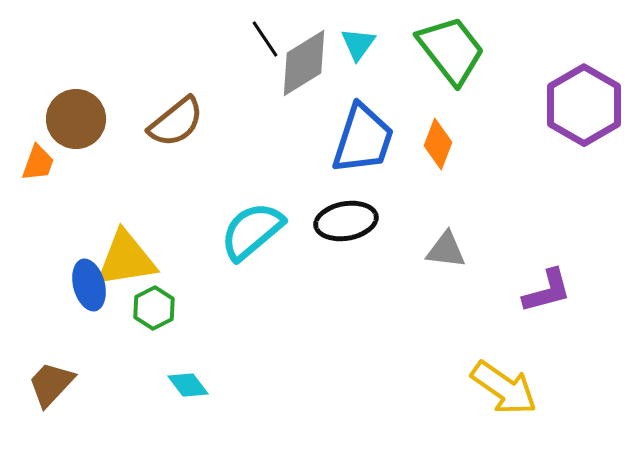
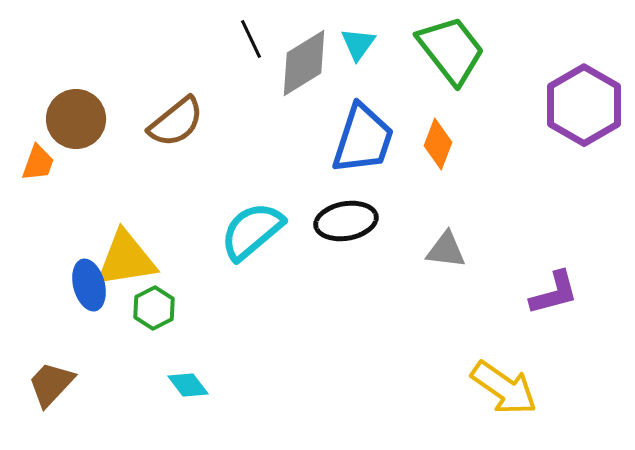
black line: moved 14 px left; rotated 9 degrees clockwise
purple L-shape: moved 7 px right, 2 px down
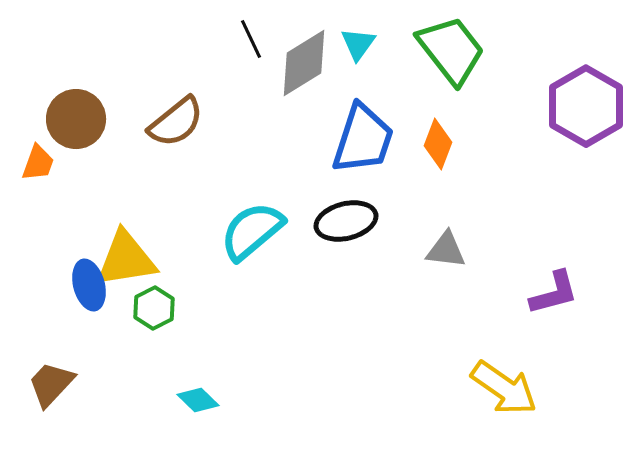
purple hexagon: moved 2 px right, 1 px down
black ellipse: rotated 4 degrees counterclockwise
cyan diamond: moved 10 px right, 15 px down; rotated 9 degrees counterclockwise
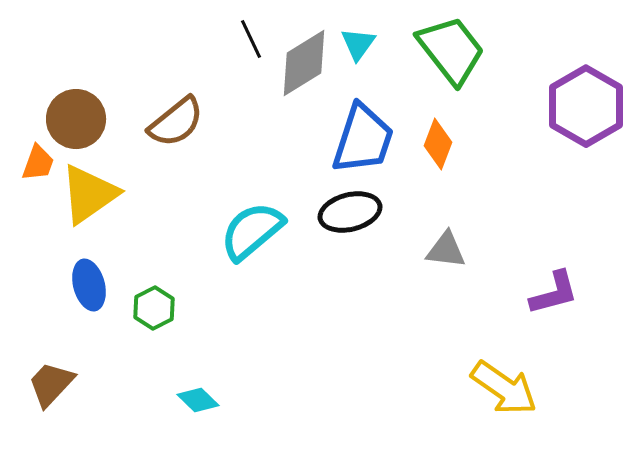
black ellipse: moved 4 px right, 9 px up
yellow triangle: moved 37 px left, 65 px up; rotated 26 degrees counterclockwise
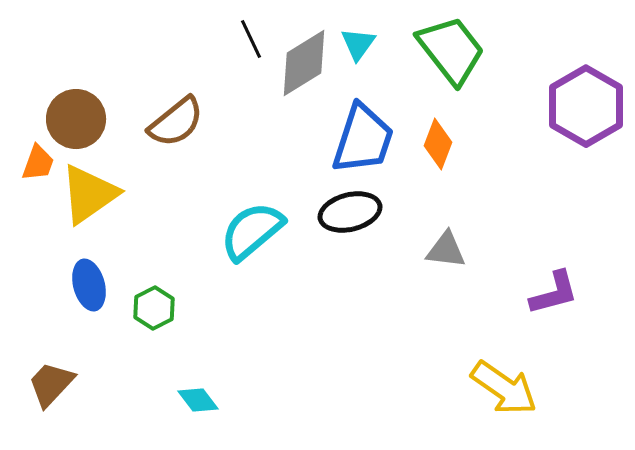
cyan diamond: rotated 9 degrees clockwise
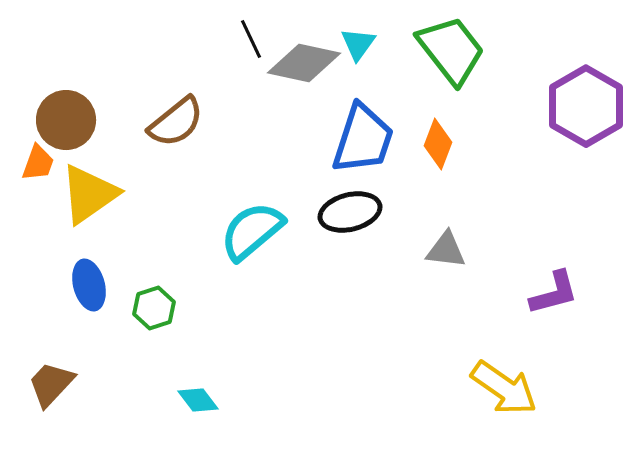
gray diamond: rotated 44 degrees clockwise
brown circle: moved 10 px left, 1 px down
green hexagon: rotated 9 degrees clockwise
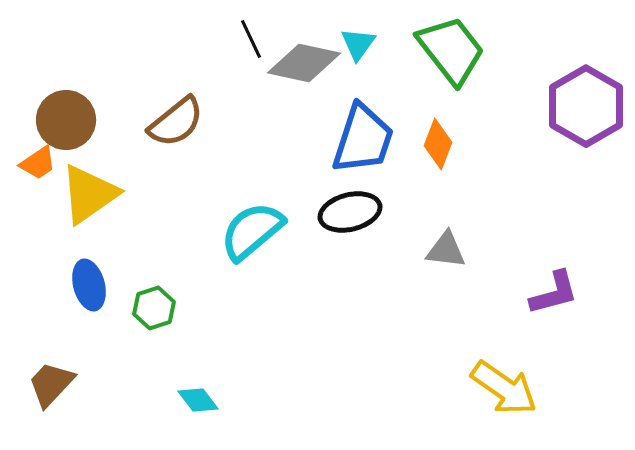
orange trapezoid: rotated 36 degrees clockwise
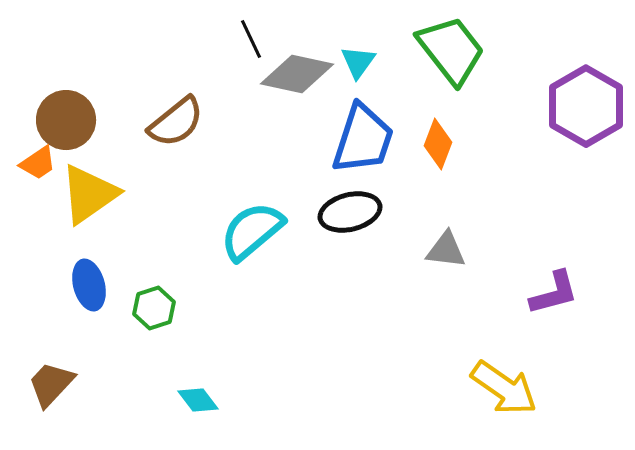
cyan triangle: moved 18 px down
gray diamond: moved 7 px left, 11 px down
